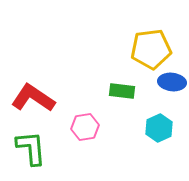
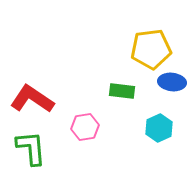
red L-shape: moved 1 px left, 1 px down
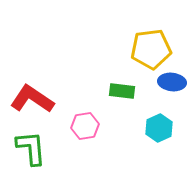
pink hexagon: moved 1 px up
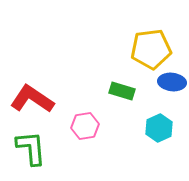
green rectangle: rotated 10 degrees clockwise
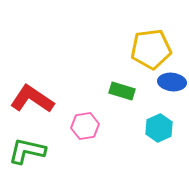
green L-shape: moved 4 px left, 3 px down; rotated 72 degrees counterclockwise
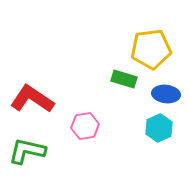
blue ellipse: moved 6 px left, 12 px down
green rectangle: moved 2 px right, 12 px up
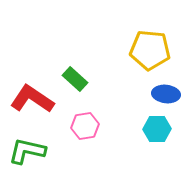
yellow pentagon: moved 1 px left, 1 px down; rotated 12 degrees clockwise
green rectangle: moved 49 px left; rotated 25 degrees clockwise
cyan hexagon: moved 2 px left, 1 px down; rotated 24 degrees clockwise
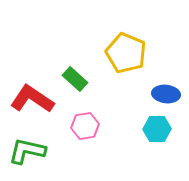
yellow pentagon: moved 24 px left, 3 px down; rotated 18 degrees clockwise
